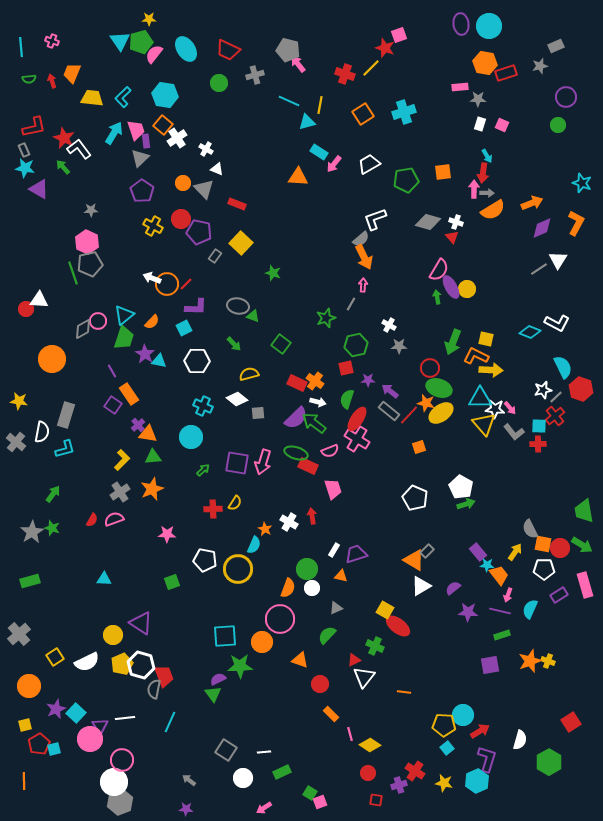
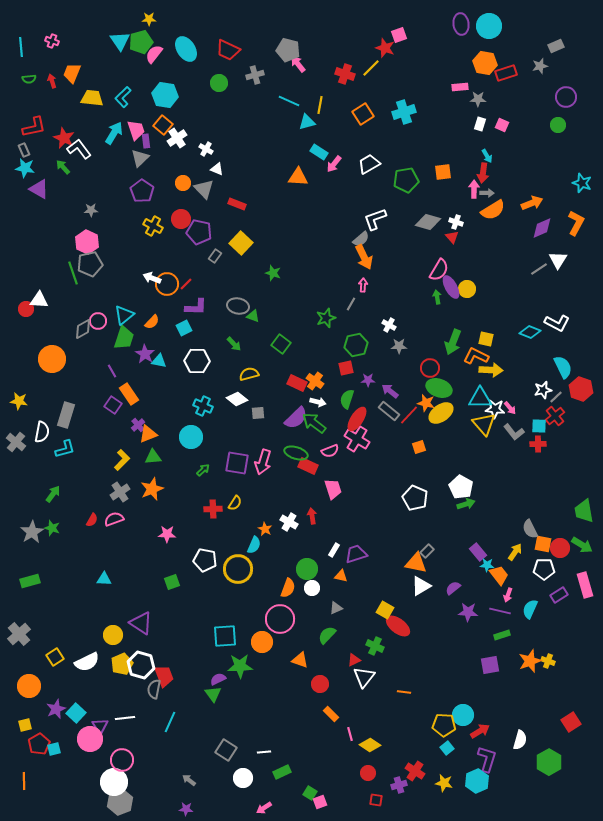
orange triangle at (148, 434): rotated 30 degrees counterclockwise
orange triangle at (414, 560): moved 2 px right, 3 px down; rotated 20 degrees counterclockwise
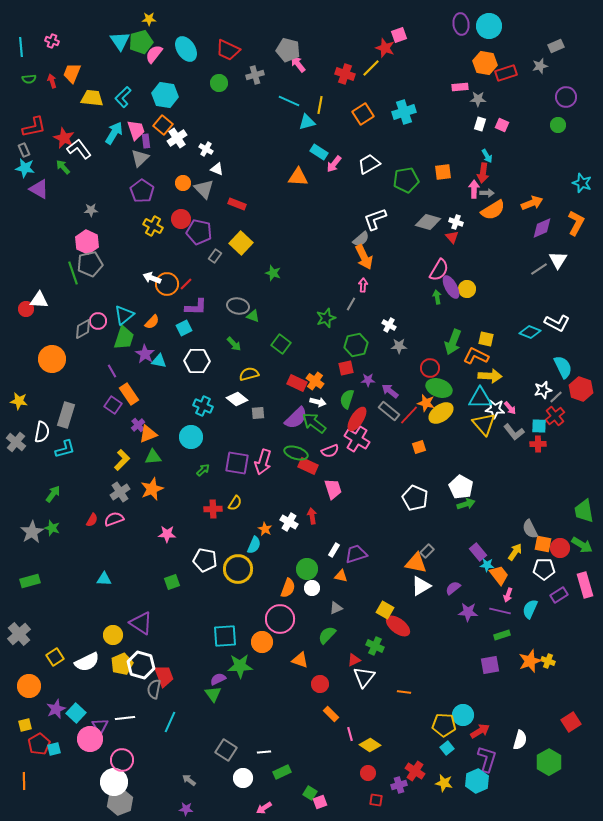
yellow arrow at (491, 370): moved 1 px left, 6 px down
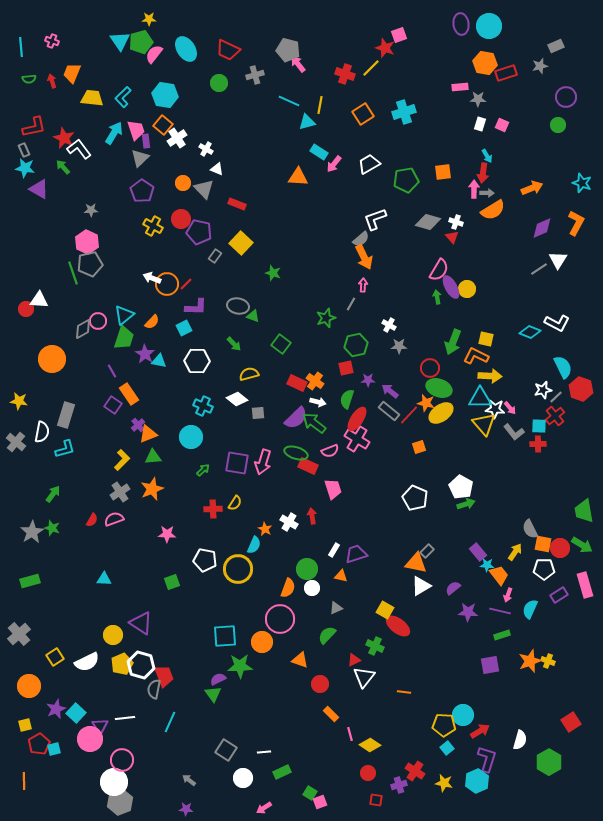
orange arrow at (532, 203): moved 15 px up
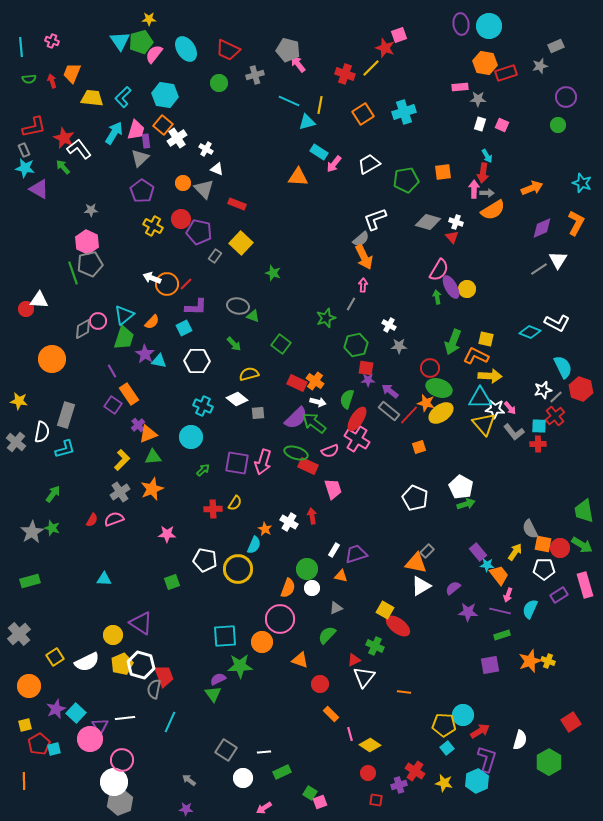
pink trapezoid at (136, 130): rotated 35 degrees clockwise
red square at (346, 368): moved 20 px right; rotated 21 degrees clockwise
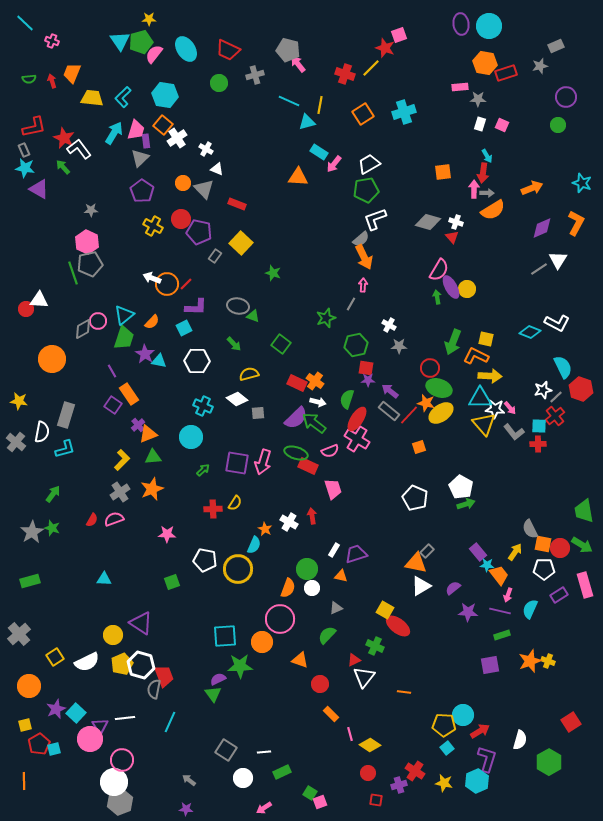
cyan line at (21, 47): moved 4 px right, 24 px up; rotated 42 degrees counterclockwise
green pentagon at (406, 180): moved 40 px left, 10 px down
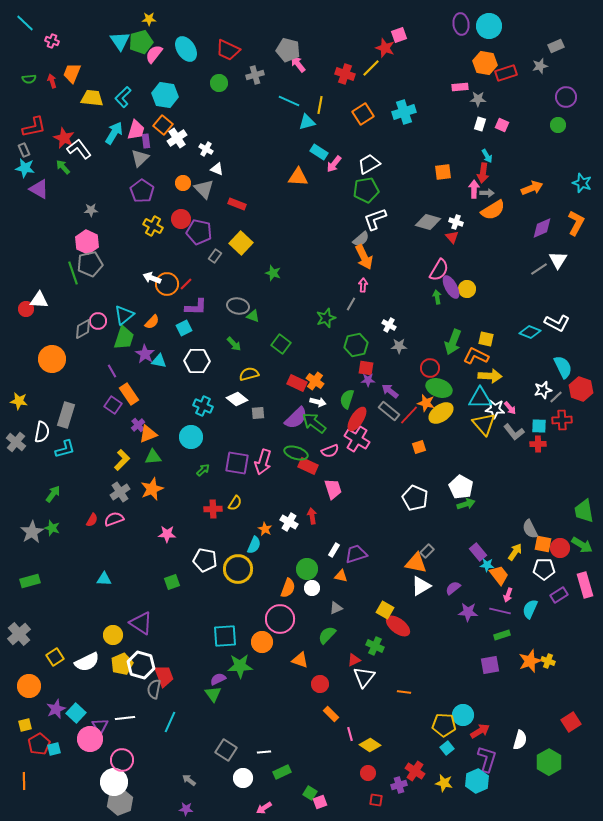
red cross at (555, 416): moved 7 px right, 4 px down; rotated 36 degrees clockwise
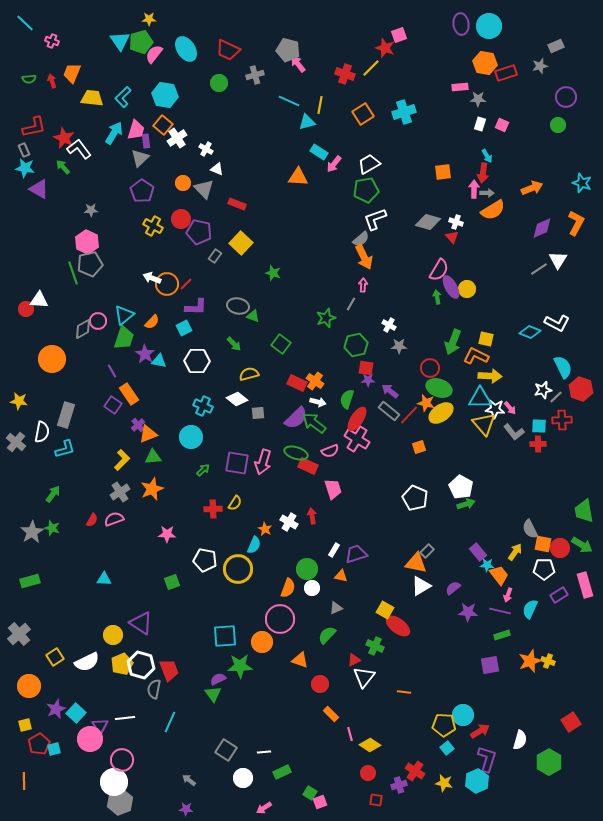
red trapezoid at (164, 676): moved 5 px right, 6 px up
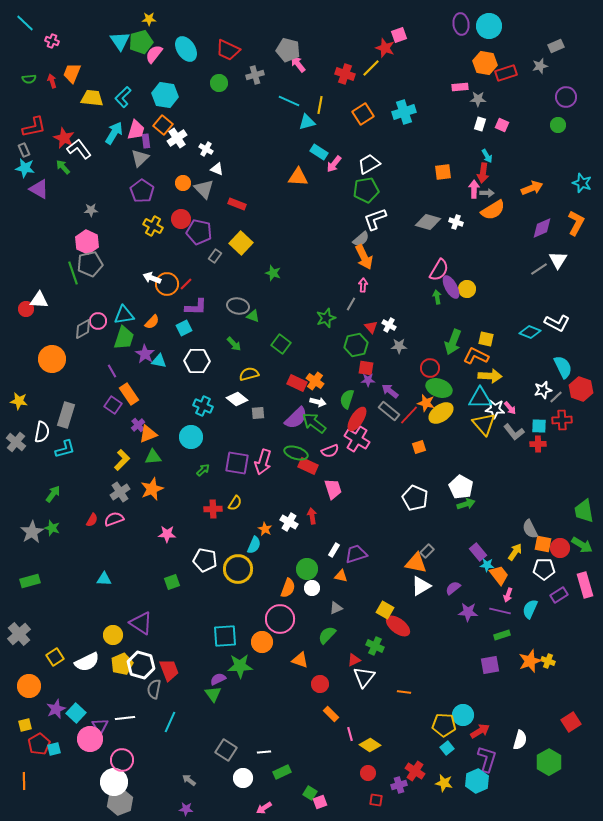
red triangle at (452, 237): moved 81 px left, 90 px down
cyan triangle at (124, 315): rotated 30 degrees clockwise
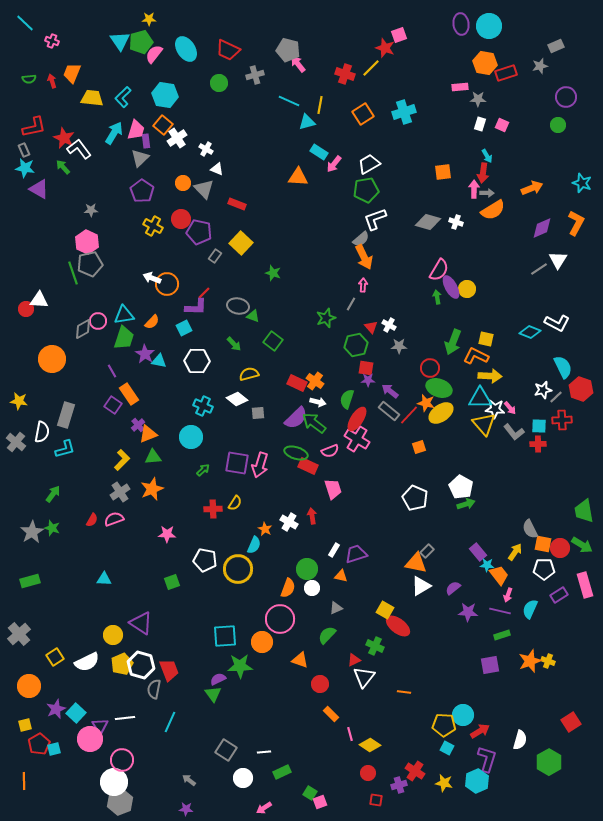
red line at (186, 284): moved 18 px right, 9 px down
green square at (281, 344): moved 8 px left, 3 px up
pink arrow at (263, 462): moved 3 px left, 3 px down
cyan square at (447, 748): rotated 24 degrees counterclockwise
